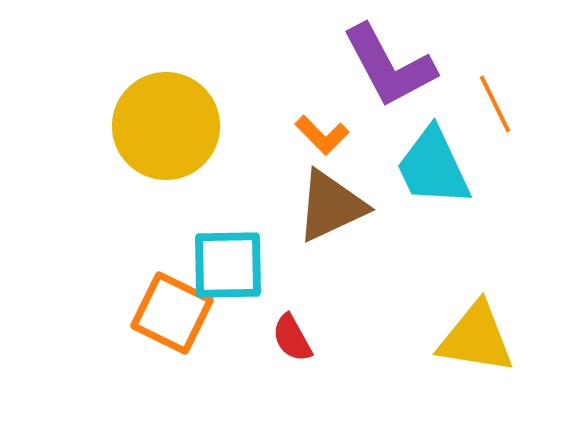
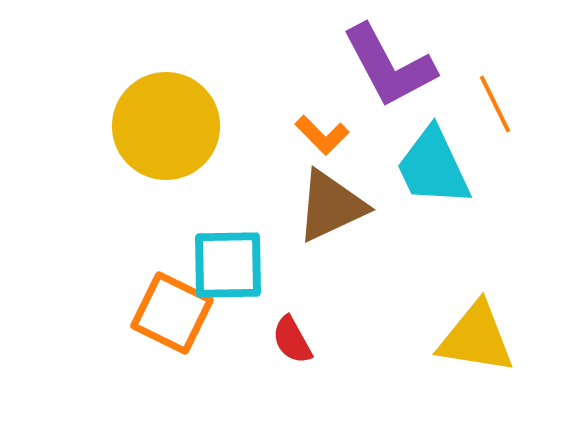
red semicircle: moved 2 px down
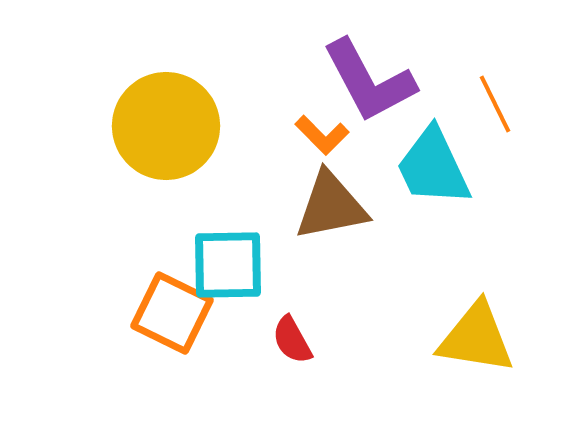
purple L-shape: moved 20 px left, 15 px down
brown triangle: rotated 14 degrees clockwise
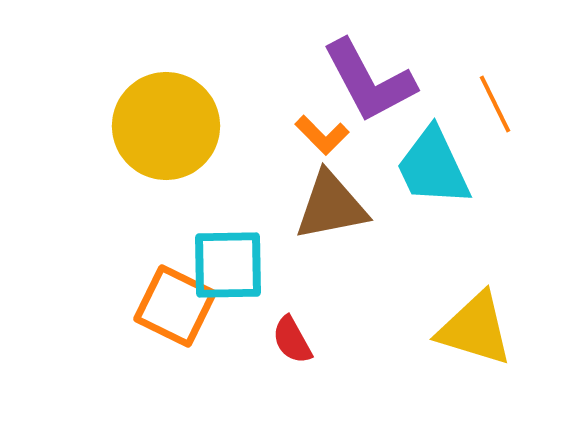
orange square: moved 3 px right, 7 px up
yellow triangle: moved 1 px left, 9 px up; rotated 8 degrees clockwise
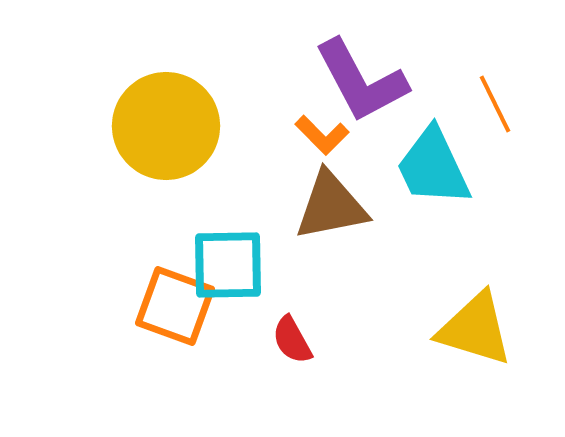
purple L-shape: moved 8 px left
orange square: rotated 6 degrees counterclockwise
